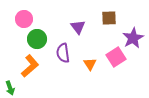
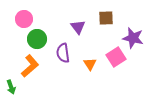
brown square: moved 3 px left
purple star: rotated 30 degrees counterclockwise
green arrow: moved 1 px right, 1 px up
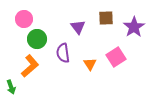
purple star: moved 1 px right, 11 px up; rotated 25 degrees clockwise
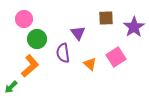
purple triangle: moved 6 px down
orange triangle: rotated 16 degrees counterclockwise
green arrow: rotated 64 degrees clockwise
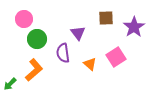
orange L-shape: moved 4 px right, 4 px down
green arrow: moved 1 px left, 3 px up
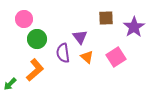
purple triangle: moved 2 px right, 4 px down
orange triangle: moved 3 px left, 7 px up
orange L-shape: moved 1 px right
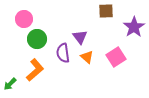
brown square: moved 7 px up
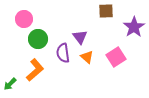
green circle: moved 1 px right
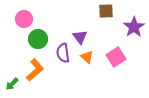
green arrow: moved 2 px right
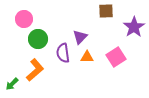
purple triangle: rotated 21 degrees clockwise
orange triangle: rotated 40 degrees counterclockwise
